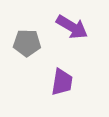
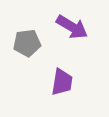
gray pentagon: rotated 8 degrees counterclockwise
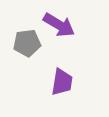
purple arrow: moved 13 px left, 2 px up
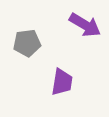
purple arrow: moved 26 px right
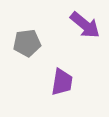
purple arrow: rotated 8 degrees clockwise
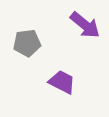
purple trapezoid: rotated 72 degrees counterclockwise
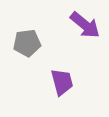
purple trapezoid: rotated 48 degrees clockwise
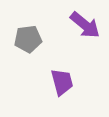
gray pentagon: moved 1 px right, 4 px up
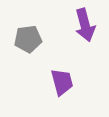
purple arrow: rotated 36 degrees clockwise
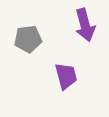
purple trapezoid: moved 4 px right, 6 px up
